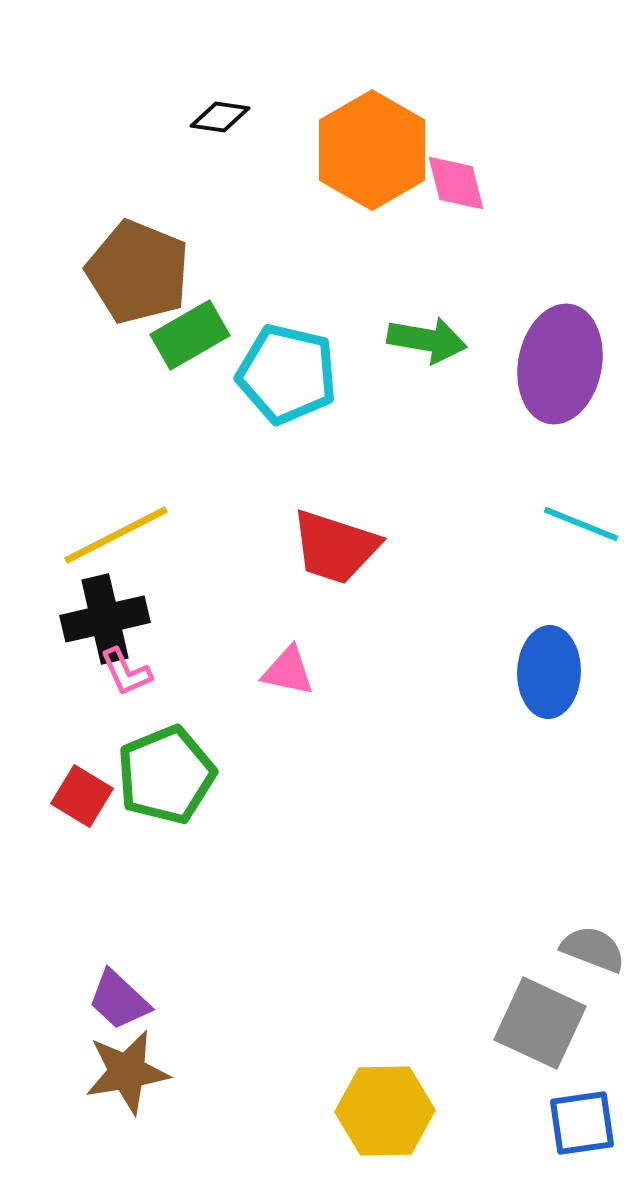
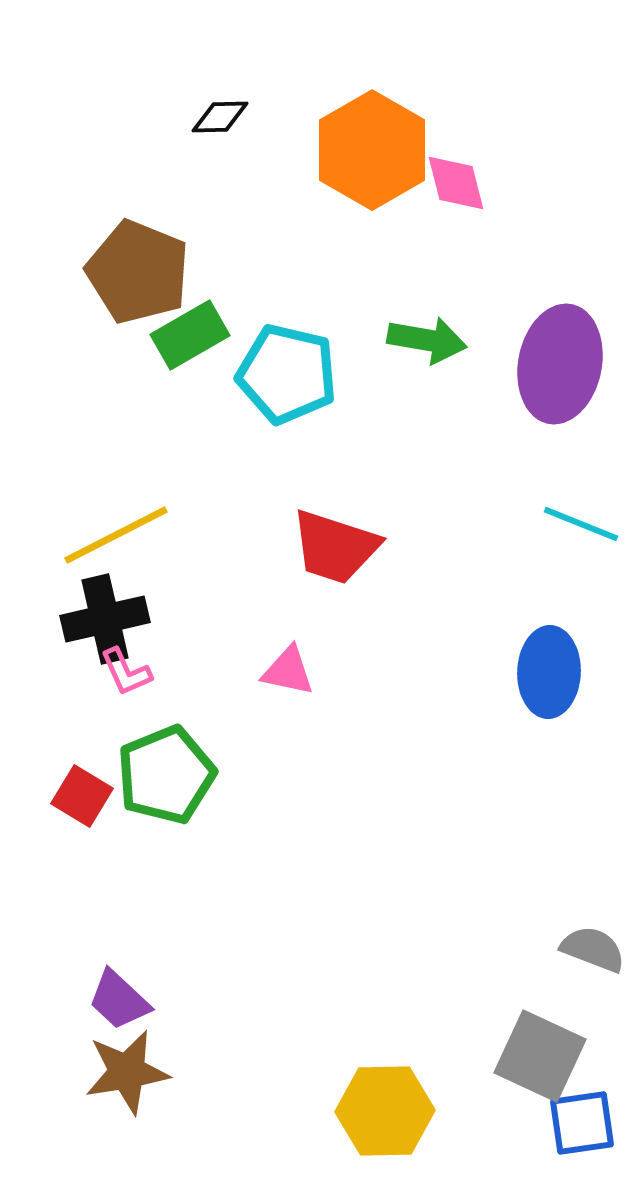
black diamond: rotated 10 degrees counterclockwise
gray square: moved 33 px down
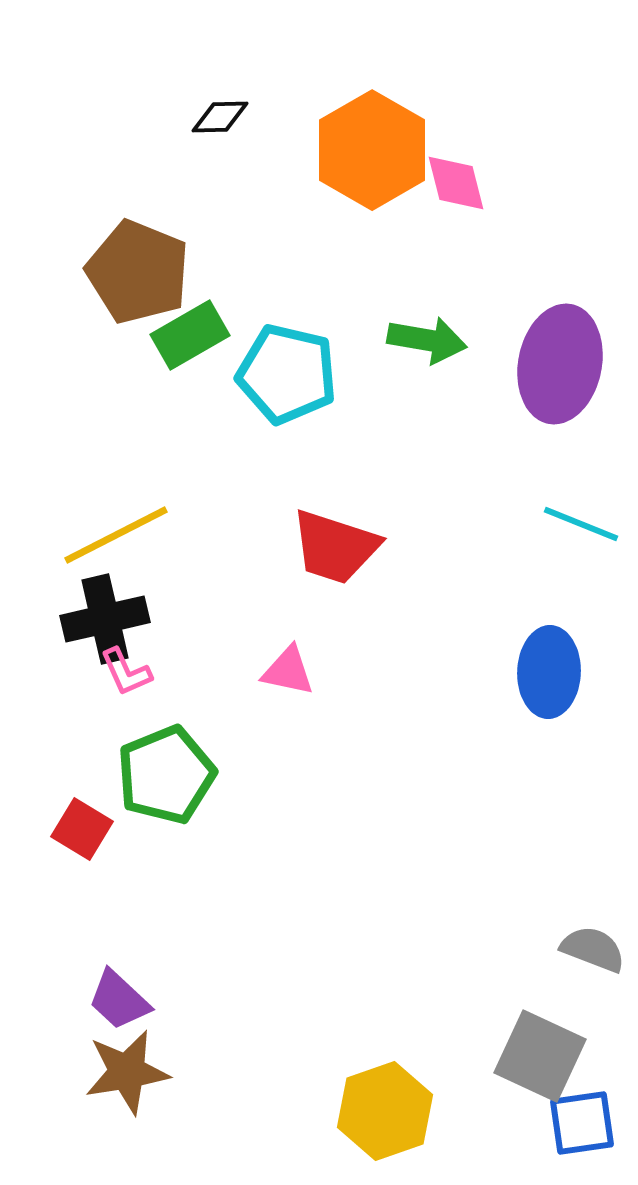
red square: moved 33 px down
yellow hexagon: rotated 18 degrees counterclockwise
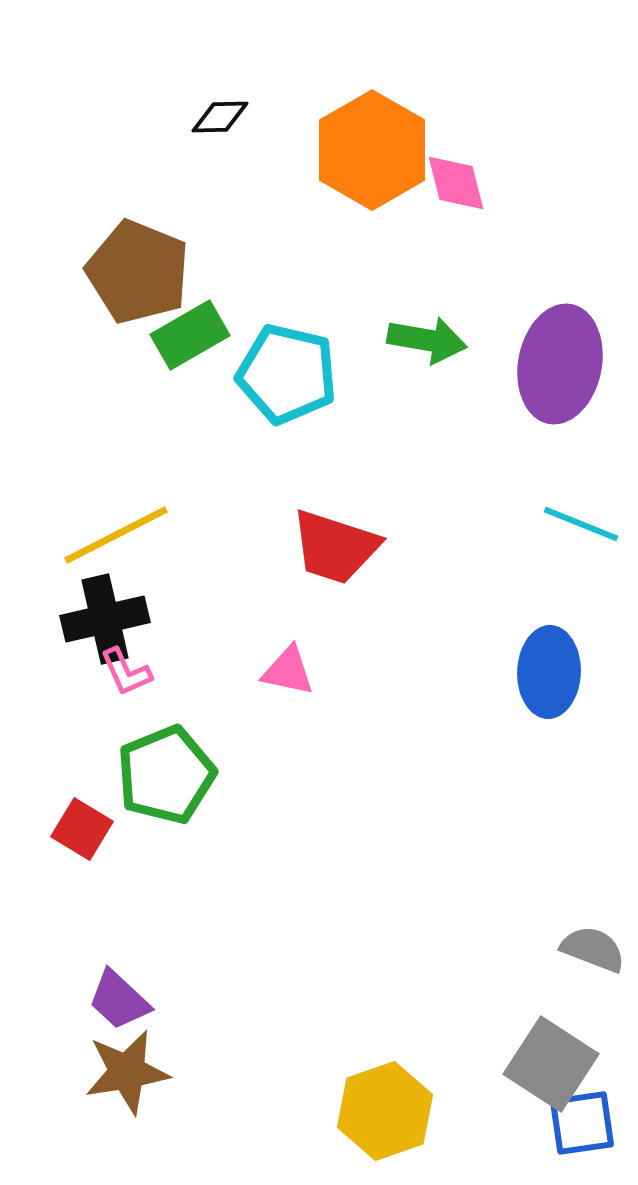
gray square: moved 11 px right, 8 px down; rotated 8 degrees clockwise
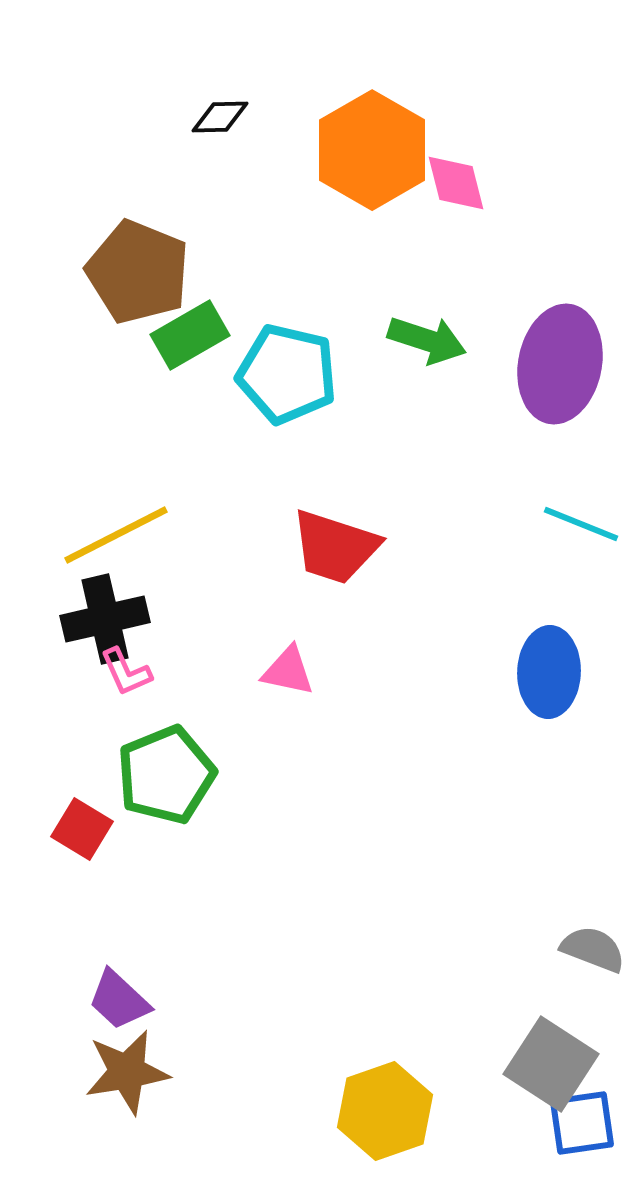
green arrow: rotated 8 degrees clockwise
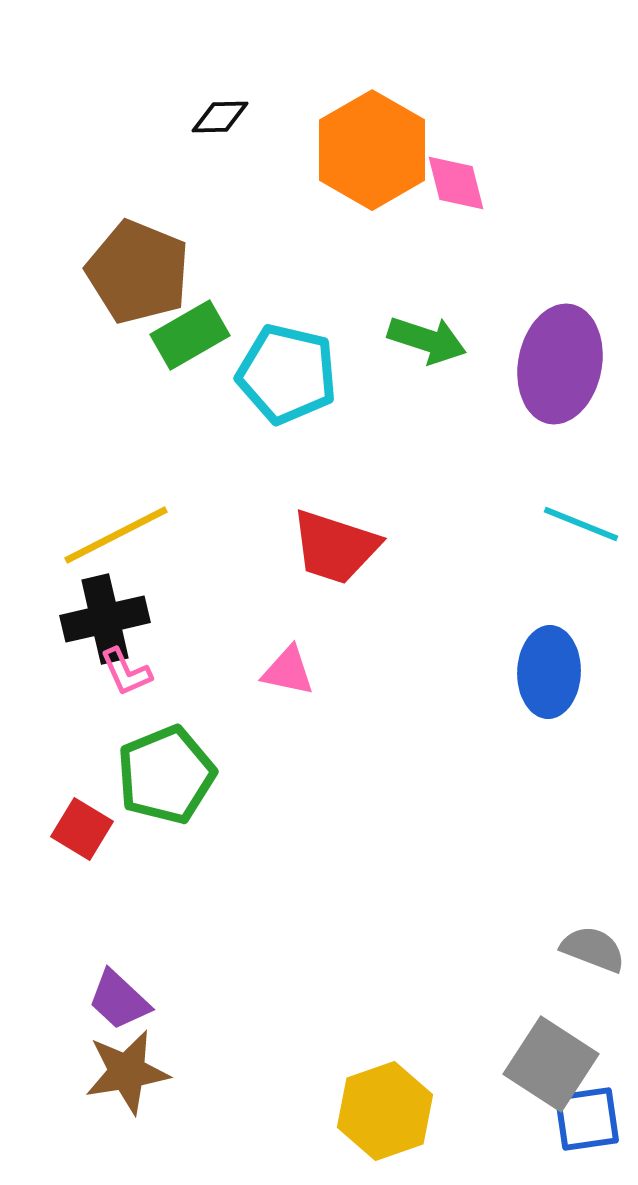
blue square: moved 5 px right, 4 px up
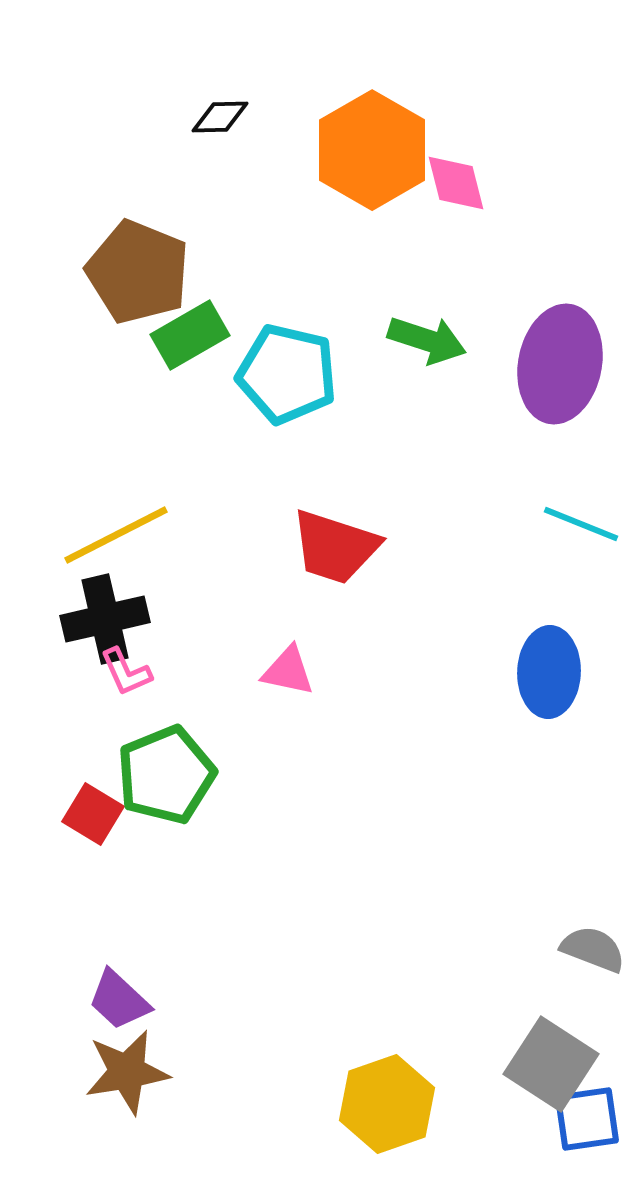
red square: moved 11 px right, 15 px up
yellow hexagon: moved 2 px right, 7 px up
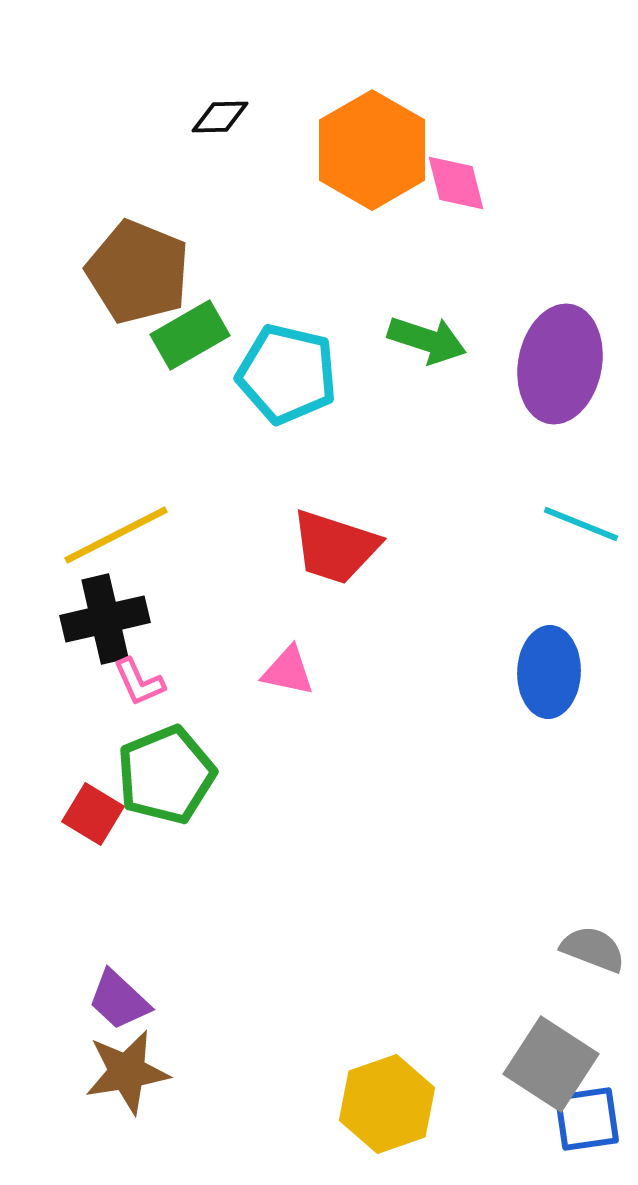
pink L-shape: moved 13 px right, 10 px down
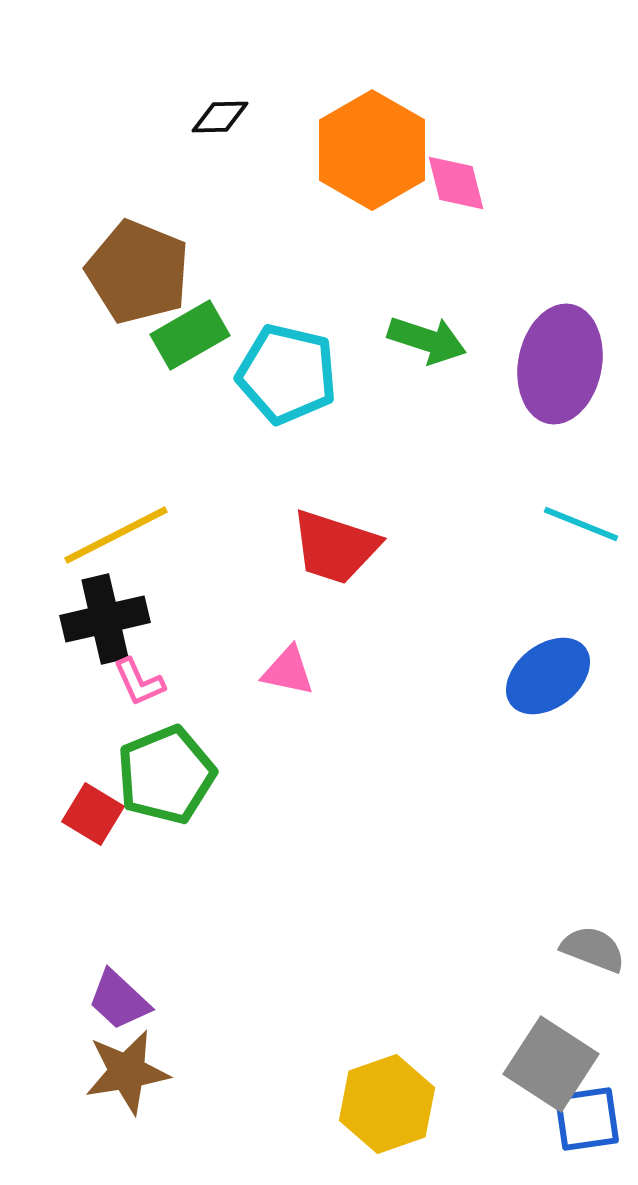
blue ellipse: moved 1 px left, 4 px down; rotated 50 degrees clockwise
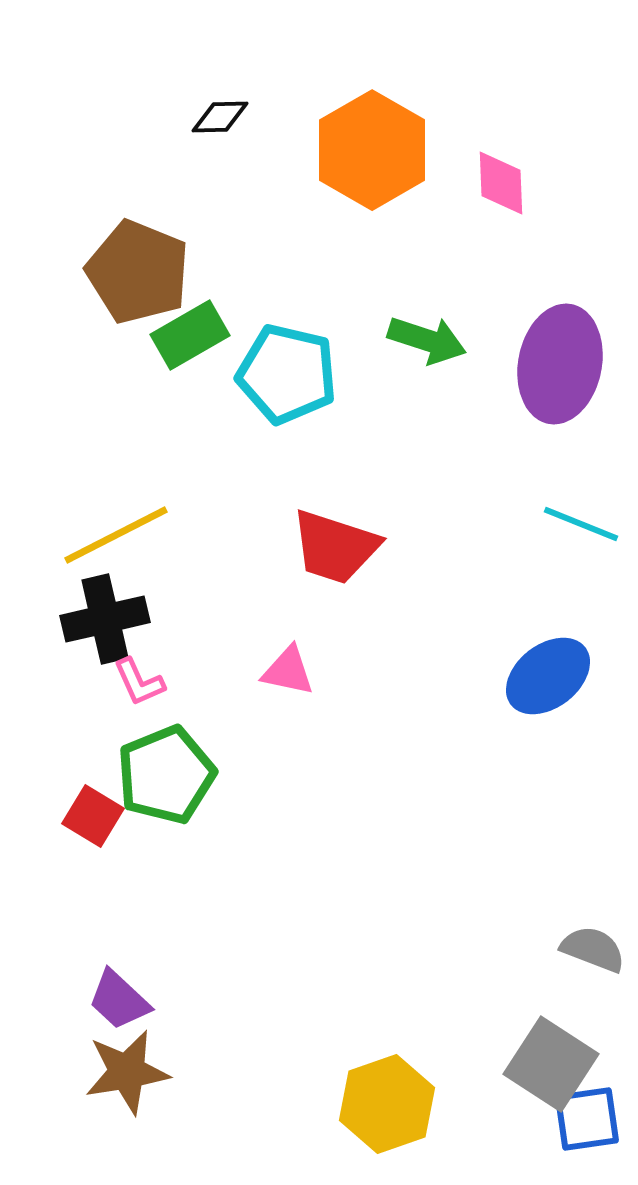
pink diamond: moved 45 px right; rotated 12 degrees clockwise
red square: moved 2 px down
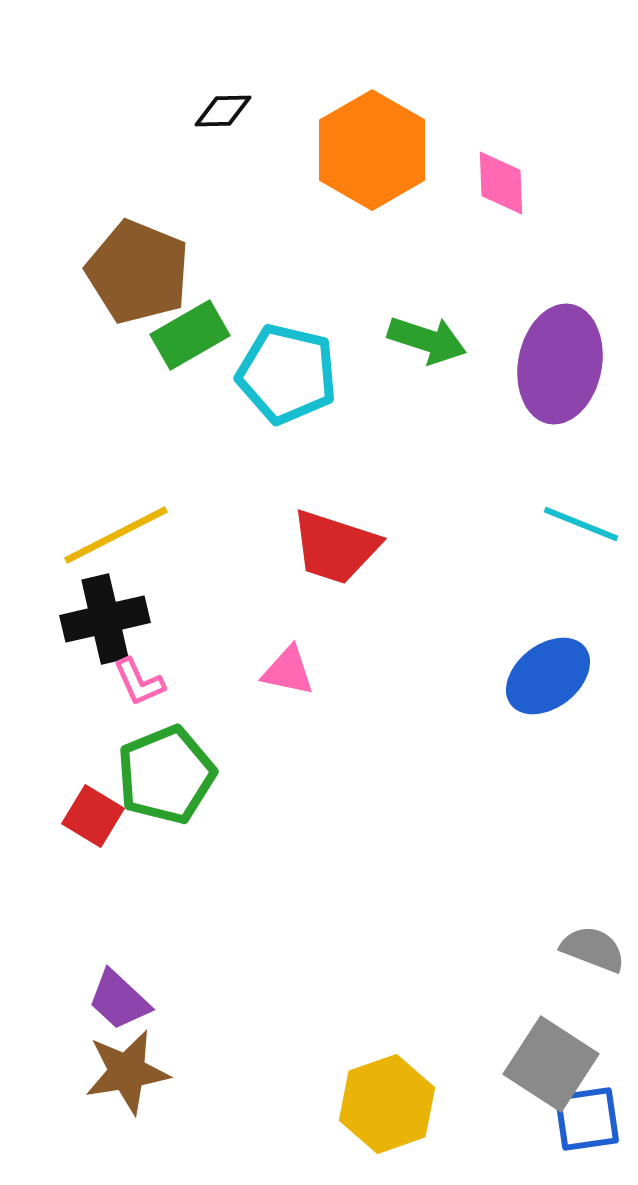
black diamond: moved 3 px right, 6 px up
